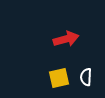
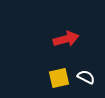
white semicircle: rotated 114 degrees clockwise
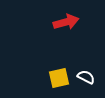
red arrow: moved 17 px up
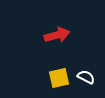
red arrow: moved 9 px left, 13 px down
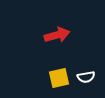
white semicircle: rotated 144 degrees clockwise
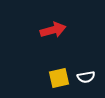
red arrow: moved 4 px left, 5 px up
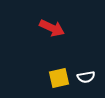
red arrow: moved 1 px left, 2 px up; rotated 40 degrees clockwise
